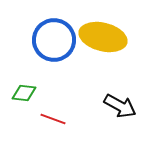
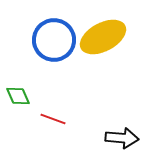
yellow ellipse: rotated 42 degrees counterclockwise
green diamond: moved 6 px left, 3 px down; rotated 60 degrees clockwise
black arrow: moved 2 px right, 32 px down; rotated 24 degrees counterclockwise
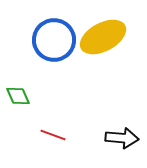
red line: moved 16 px down
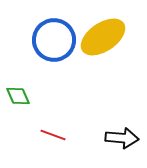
yellow ellipse: rotated 6 degrees counterclockwise
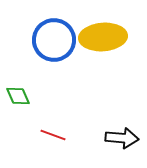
yellow ellipse: rotated 30 degrees clockwise
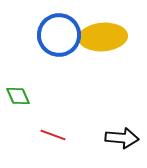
blue circle: moved 5 px right, 5 px up
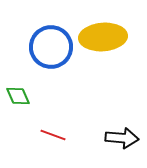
blue circle: moved 8 px left, 12 px down
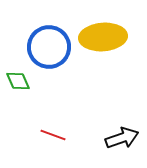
blue circle: moved 2 px left
green diamond: moved 15 px up
black arrow: rotated 24 degrees counterclockwise
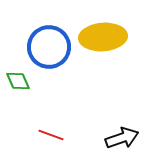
red line: moved 2 px left
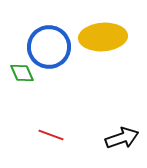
green diamond: moved 4 px right, 8 px up
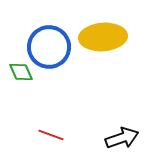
green diamond: moved 1 px left, 1 px up
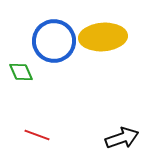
blue circle: moved 5 px right, 6 px up
red line: moved 14 px left
